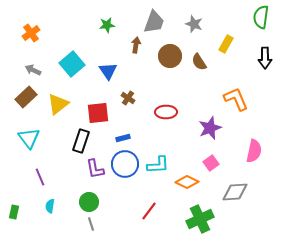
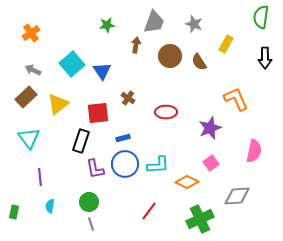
blue triangle: moved 6 px left
purple line: rotated 18 degrees clockwise
gray diamond: moved 2 px right, 4 px down
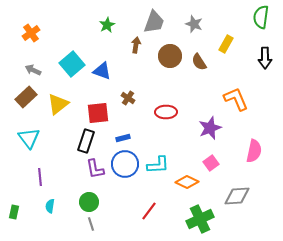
green star: rotated 21 degrees counterclockwise
blue triangle: rotated 36 degrees counterclockwise
black rectangle: moved 5 px right
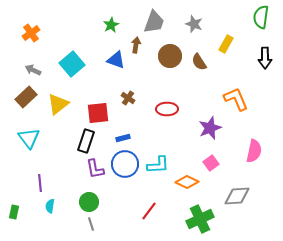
green star: moved 4 px right
blue triangle: moved 14 px right, 11 px up
red ellipse: moved 1 px right, 3 px up
purple line: moved 6 px down
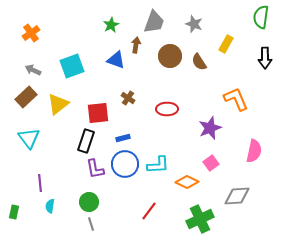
cyan square: moved 2 px down; rotated 20 degrees clockwise
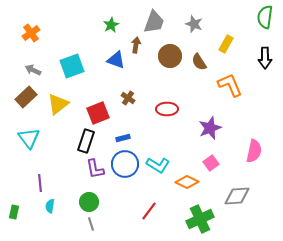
green semicircle: moved 4 px right
orange L-shape: moved 6 px left, 14 px up
red square: rotated 15 degrees counterclockwise
cyan L-shape: rotated 35 degrees clockwise
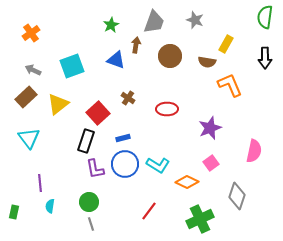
gray star: moved 1 px right, 4 px up
brown semicircle: moved 8 px right; rotated 48 degrees counterclockwise
red square: rotated 20 degrees counterclockwise
gray diamond: rotated 68 degrees counterclockwise
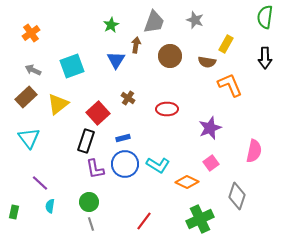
blue triangle: rotated 42 degrees clockwise
purple line: rotated 42 degrees counterclockwise
red line: moved 5 px left, 10 px down
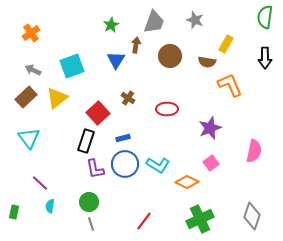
yellow triangle: moved 1 px left, 6 px up
gray diamond: moved 15 px right, 20 px down
